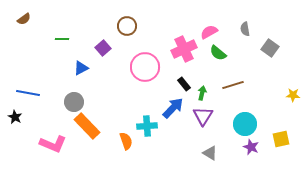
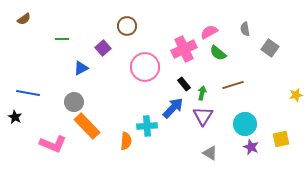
yellow star: moved 3 px right; rotated 16 degrees counterclockwise
orange semicircle: rotated 24 degrees clockwise
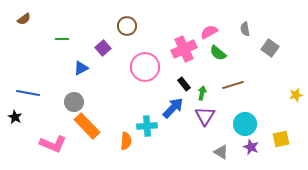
purple triangle: moved 2 px right
gray triangle: moved 11 px right, 1 px up
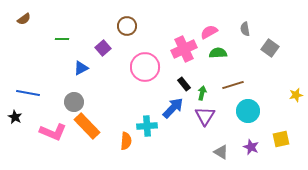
green semicircle: rotated 138 degrees clockwise
cyan circle: moved 3 px right, 13 px up
pink L-shape: moved 12 px up
